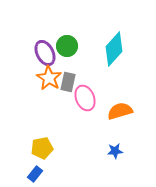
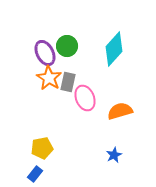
blue star: moved 1 px left, 4 px down; rotated 21 degrees counterclockwise
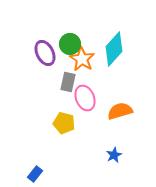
green circle: moved 3 px right, 2 px up
orange star: moved 33 px right, 19 px up
yellow pentagon: moved 22 px right, 25 px up; rotated 25 degrees clockwise
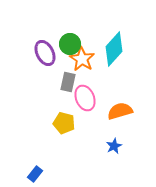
blue star: moved 9 px up
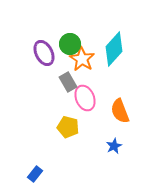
purple ellipse: moved 1 px left
gray rectangle: rotated 42 degrees counterclockwise
orange semicircle: rotated 95 degrees counterclockwise
yellow pentagon: moved 4 px right, 4 px down
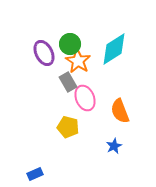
cyan diamond: rotated 16 degrees clockwise
orange star: moved 4 px left, 2 px down
blue rectangle: rotated 28 degrees clockwise
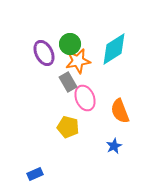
orange star: rotated 30 degrees clockwise
